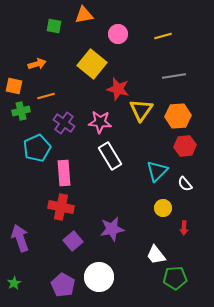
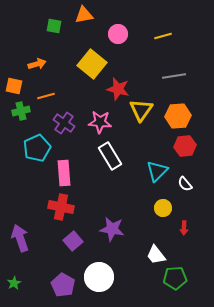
purple star: rotated 20 degrees clockwise
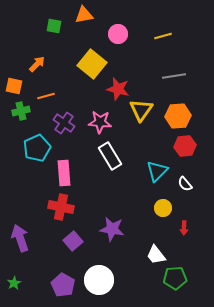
orange arrow: rotated 30 degrees counterclockwise
white circle: moved 3 px down
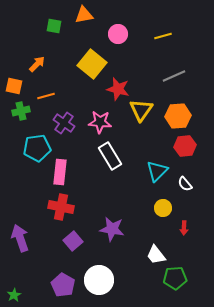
gray line: rotated 15 degrees counterclockwise
cyan pentagon: rotated 16 degrees clockwise
pink rectangle: moved 4 px left, 1 px up; rotated 10 degrees clockwise
green star: moved 12 px down
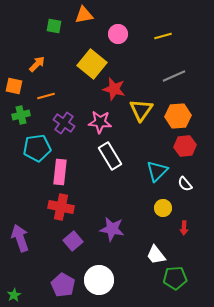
red star: moved 4 px left
green cross: moved 4 px down
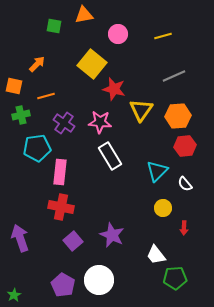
purple star: moved 6 px down; rotated 15 degrees clockwise
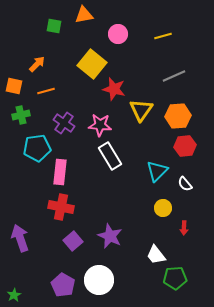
orange line: moved 5 px up
pink star: moved 3 px down
purple star: moved 2 px left, 1 px down
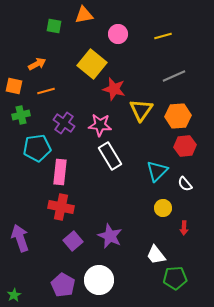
orange arrow: rotated 18 degrees clockwise
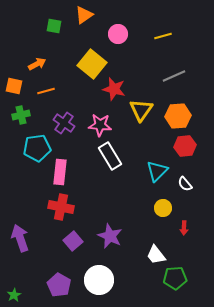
orange triangle: rotated 24 degrees counterclockwise
purple pentagon: moved 4 px left
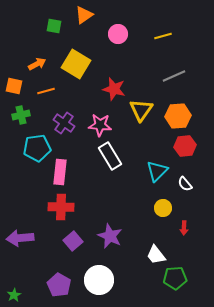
yellow square: moved 16 px left; rotated 8 degrees counterclockwise
red cross: rotated 10 degrees counterclockwise
purple arrow: rotated 76 degrees counterclockwise
